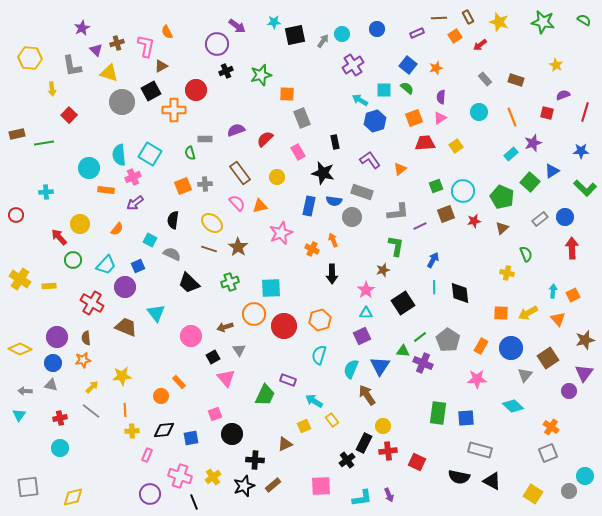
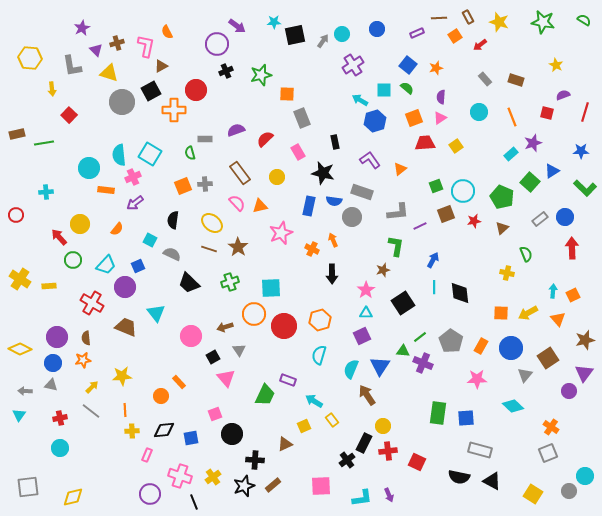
gray pentagon at (448, 340): moved 3 px right, 1 px down
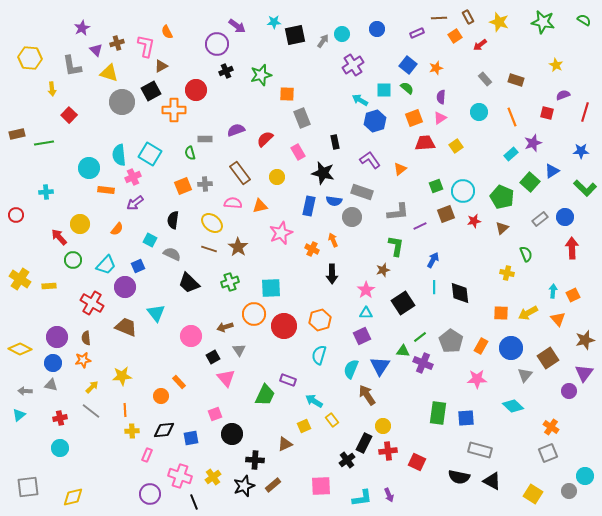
pink semicircle at (237, 203): moved 4 px left; rotated 42 degrees counterclockwise
cyan triangle at (19, 415): rotated 16 degrees clockwise
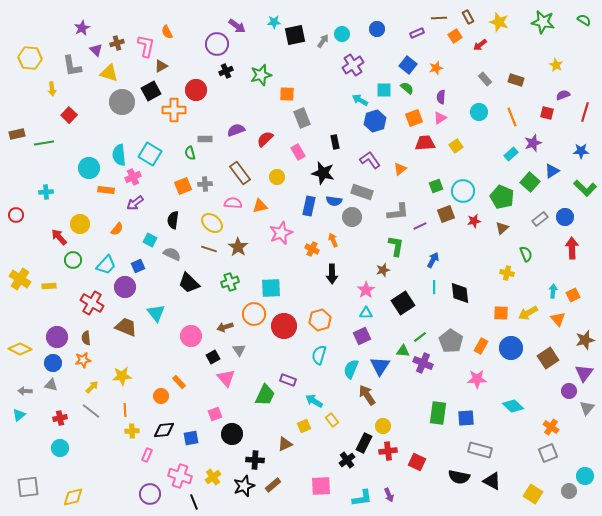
gray triangle at (525, 375): moved 62 px right, 33 px down
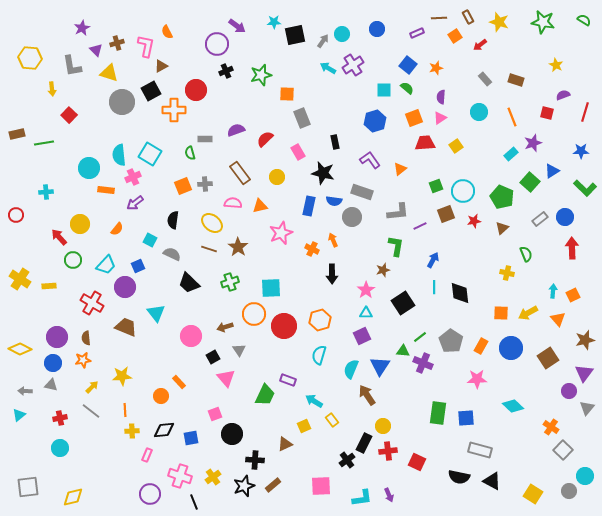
cyan arrow at (360, 100): moved 32 px left, 32 px up
gray square at (548, 453): moved 15 px right, 3 px up; rotated 24 degrees counterclockwise
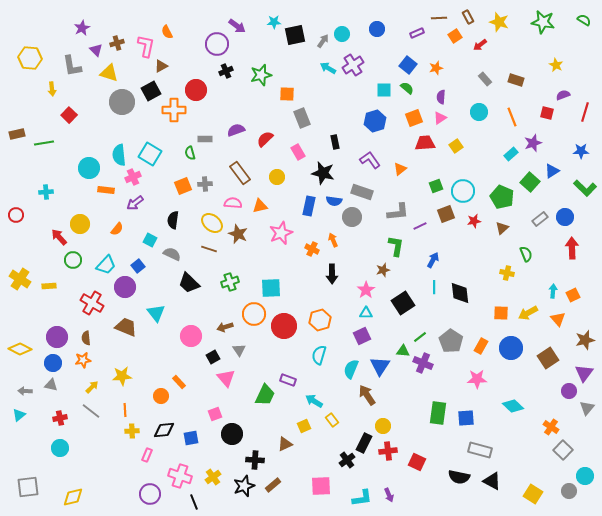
brown star at (238, 247): moved 13 px up; rotated 12 degrees counterclockwise
blue square at (138, 266): rotated 16 degrees counterclockwise
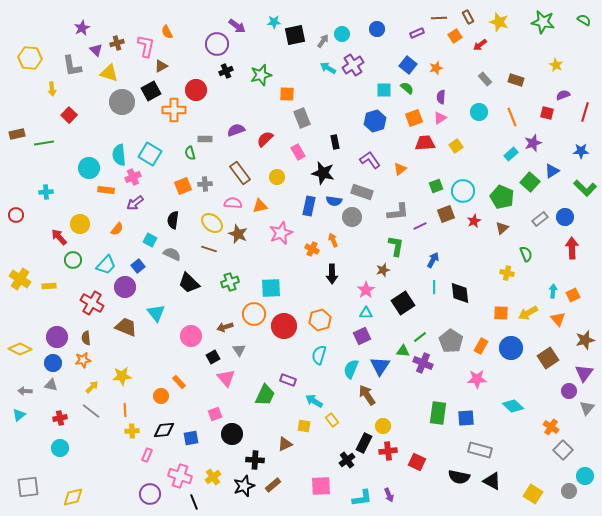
red star at (474, 221): rotated 16 degrees counterclockwise
yellow square at (304, 426): rotated 32 degrees clockwise
